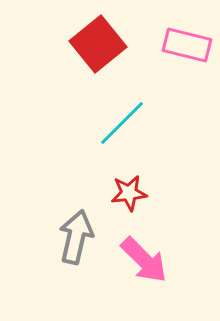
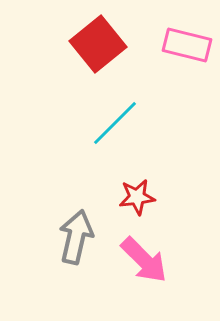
cyan line: moved 7 px left
red star: moved 8 px right, 4 px down
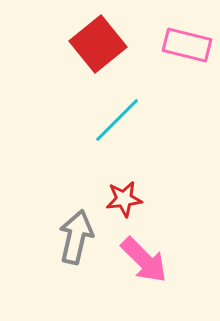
cyan line: moved 2 px right, 3 px up
red star: moved 13 px left, 2 px down
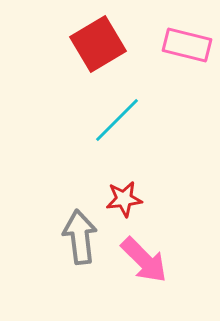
red square: rotated 8 degrees clockwise
gray arrow: moved 4 px right; rotated 20 degrees counterclockwise
